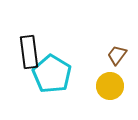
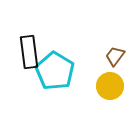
brown trapezoid: moved 2 px left, 1 px down
cyan pentagon: moved 3 px right, 3 px up
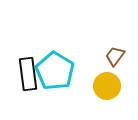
black rectangle: moved 1 px left, 22 px down
yellow circle: moved 3 px left
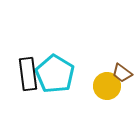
brown trapezoid: moved 7 px right, 17 px down; rotated 90 degrees counterclockwise
cyan pentagon: moved 3 px down
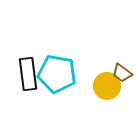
cyan pentagon: moved 2 px right; rotated 21 degrees counterclockwise
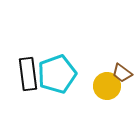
cyan pentagon: rotated 30 degrees counterclockwise
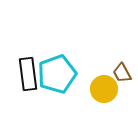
brown trapezoid: rotated 25 degrees clockwise
yellow circle: moved 3 px left, 3 px down
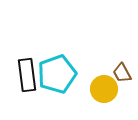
black rectangle: moved 1 px left, 1 px down
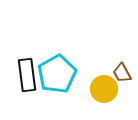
cyan pentagon: rotated 9 degrees counterclockwise
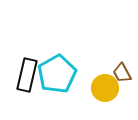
black rectangle: rotated 20 degrees clockwise
yellow circle: moved 1 px right, 1 px up
